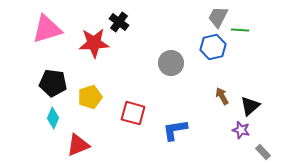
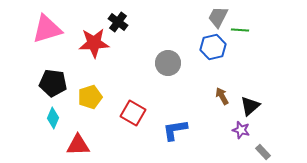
black cross: moved 1 px left
gray circle: moved 3 px left
red square: rotated 15 degrees clockwise
red triangle: rotated 20 degrees clockwise
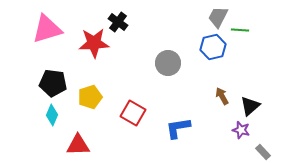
cyan diamond: moved 1 px left, 3 px up
blue L-shape: moved 3 px right, 2 px up
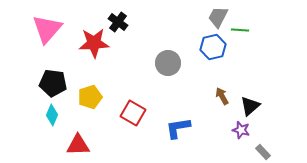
pink triangle: rotated 32 degrees counterclockwise
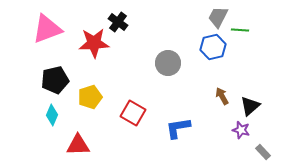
pink triangle: rotated 28 degrees clockwise
black pentagon: moved 2 px right, 3 px up; rotated 20 degrees counterclockwise
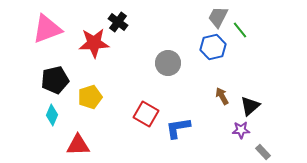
green line: rotated 48 degrees clockwise
red square: moved 13 px right, 1 px down
purple star: rotated 18 degrees counterclockwise
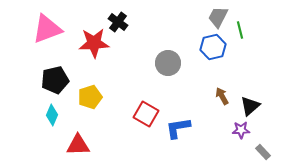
green line: rotated 24 degrees clockwise
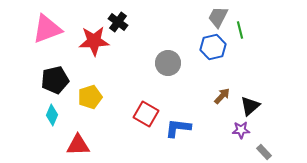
red star: moved 2 px up
brown arrow: rotated 72 degrees clockwise
blue L-shape: rotated 16 degrees clockwise
gray rectangle: moved 1 px right
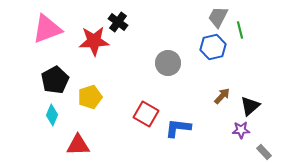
black pentagon: rotated 16 degrees counterclockwise
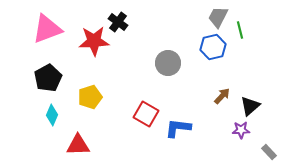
black pentagon: moved 7 px left, 2 px up
gray rectangle: moved 5 px right
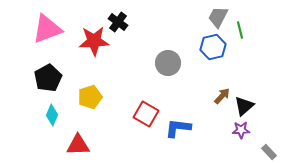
black triangle: moved 6 px left
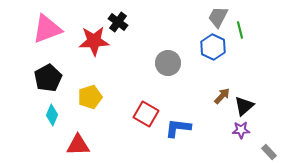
blue hexagon: rotated 20 degrees counterclockwise
